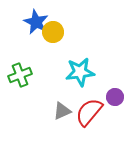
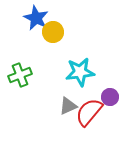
blue star: moved 4 px up
purple circle: moved 5 px left
gray triangle: moved 6 px right, 5 px up
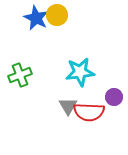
yellow circle: moved 4 px right, 17 px up
purple circle: moved 4 px right
gray triangle: rotated 36 degrees counterclockwise
red semicircle: rotated 128 degrees counterclockwise
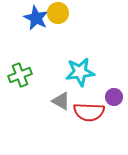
yellow circle: moved 1 px right, 2 px up
gray triangle: moved 7 px left, 5 px up; rotated 30 degrees counterclockwise
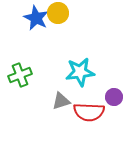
gray triangle: rotated 48 degrees counterclockwise
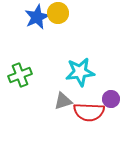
blue star: moved 1 px right, 1 px up; rotated 20 degrees clockwise
purple circle: moved 3 px left, 2 px down
gray triangle: moved 2 px right
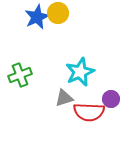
cyan star: rotated 16 degrees counterclockwise
gray triangle: moved 1 px right, 3 px up
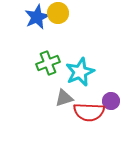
green cross: moved 28 px right, 12 px up
purple circle: moved 2 px down
